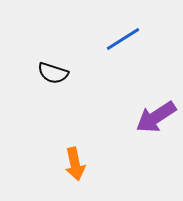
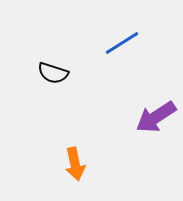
blue line: moved 1 px left, 4 px down
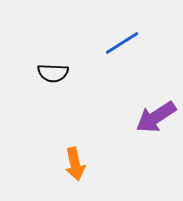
black semicircle: rotated 16 degrees counterclockwise
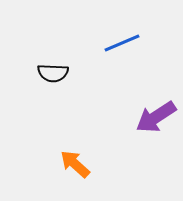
blue line: rotated 9 degrees clockwise
orange arrow: rotated 144 degrees clockwise
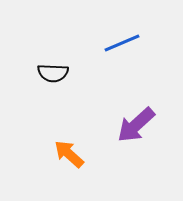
purple arrow: moved 20 px left, 8 px down; rotated 9 degrees counterclockwise
orange arrow: moved 6 px left, 10 px up
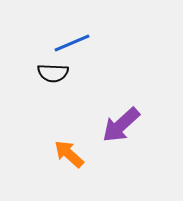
blue line: moved 50 px left
purple arrow: moved 15 px left
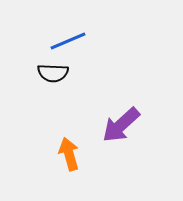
blue line: moved 4 px left, 2 px up
orange arrow: rotated 32 degrees clockwise
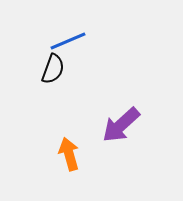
black semicircle: moved 4 px up; rotated 72 degrees counterclockwise
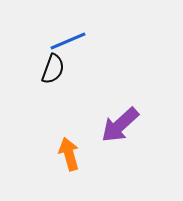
purple arrow: moved 1 px left
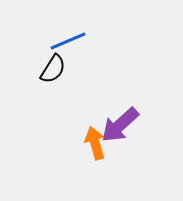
black semicircle: rotated 12 degrees clockwise
orange arrow: moved 26 px right, 11 px up
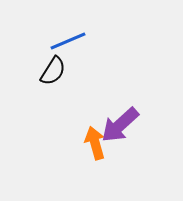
black semicircle: moved 2 px down
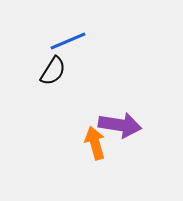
purple arrow: rotated 129 degrees counterclockwise
